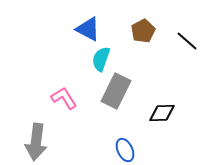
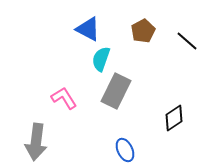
black diamond: moved 12 px right, 5 px down; rotated 32 degrees counterclockwise
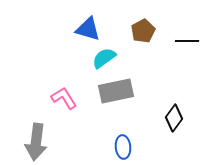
blue triangle: rotated 12 degrees counterclockwise
black line: rotated 40 degrees counterclockwise
cyan semicircle: moved 3 px right, 1 px up; rotated 35 degrees clockwise
gray rectangle: rotated 52 degrees clockwise
black diamond: rotated 20 degrees counterclockwise
blue ellipse: moved 2 px left, 3 px up; rotated 20 degrees clockwise
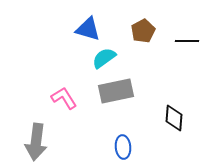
black diamond: rotated 32 degrees counterclockwise
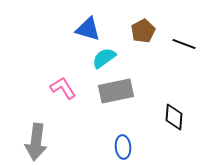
black line: moved 3 px left, 3 px down; rotated 20 degrees clockwise
pink L-shape: moved 1 px left, 10 px up
black diamond: moved 1 px up
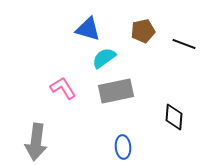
brown pentagon: rotated 15 degrees clockwise
